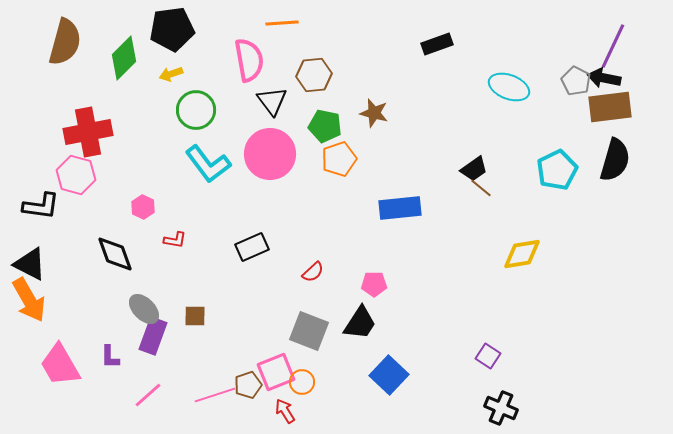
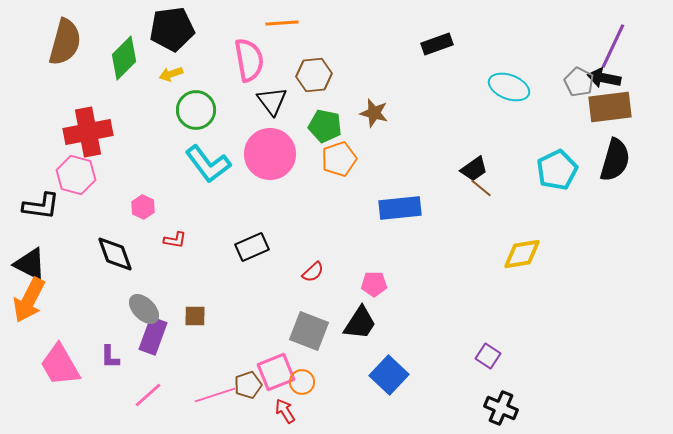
gray pentagon at (576, 81): moved 3 px right, 1 px down
orange arrow at (29, 300): rotated 57 degrees clockwise
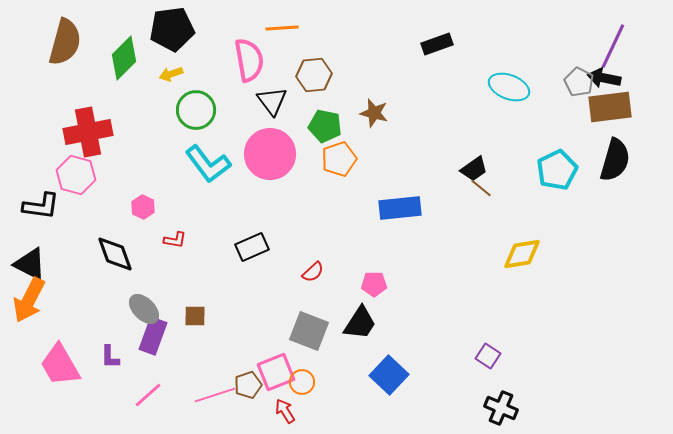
orange line at (282, 23): moved 5 px down
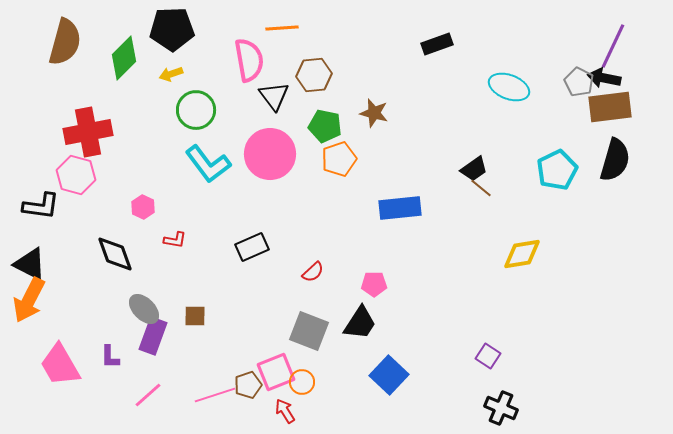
black pentagon at (172, 29): rotated 6 degrees clockwise
black triangle at (272, 101): moved 2 px right, 5 px up
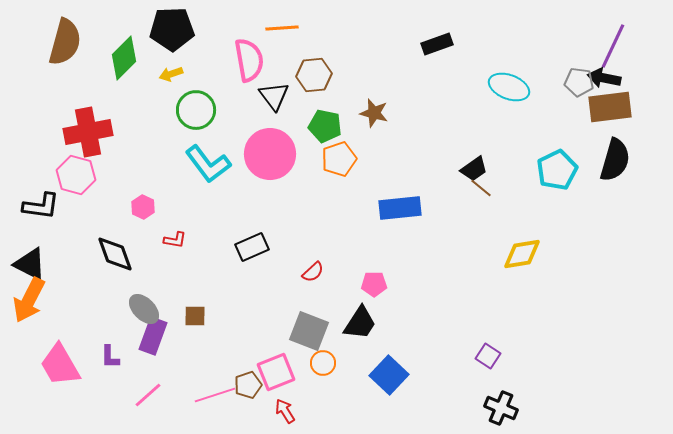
gray pentagon at (579, 82): rotated 20 degrees counterclockwise
orange circle at (302, 382): moved 21 px right, 19 px up
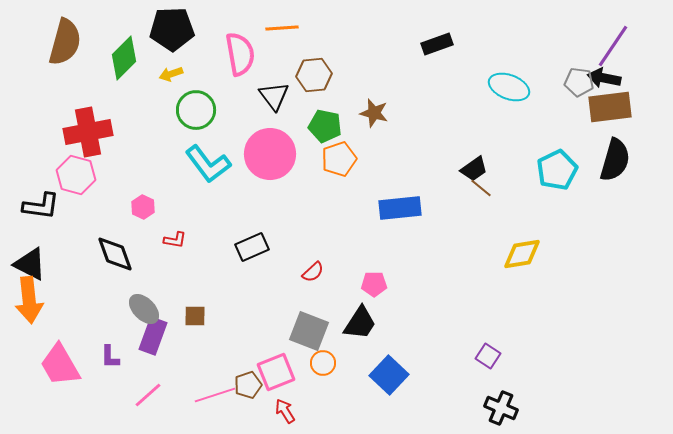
purple line at (613, 46): rotated 9 degrees clockwise
pink semicircle at (249, 60): moved 9 px left, 6 px up
orange arrow at (29, 300): rotated 33 degrees counterclockwise
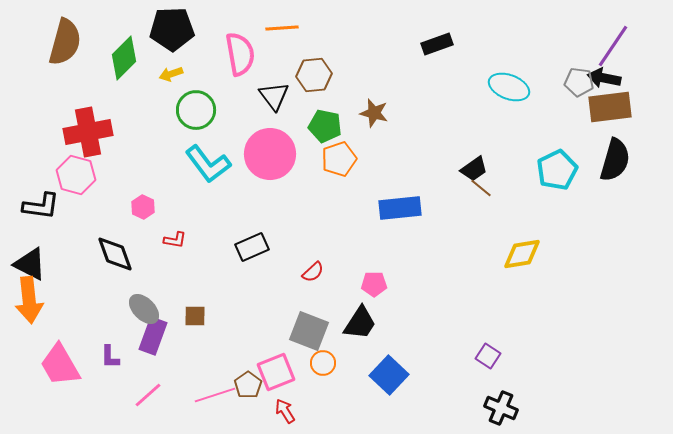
brown pentagon at (248, 385): rotated 16 degrees counterclockwise
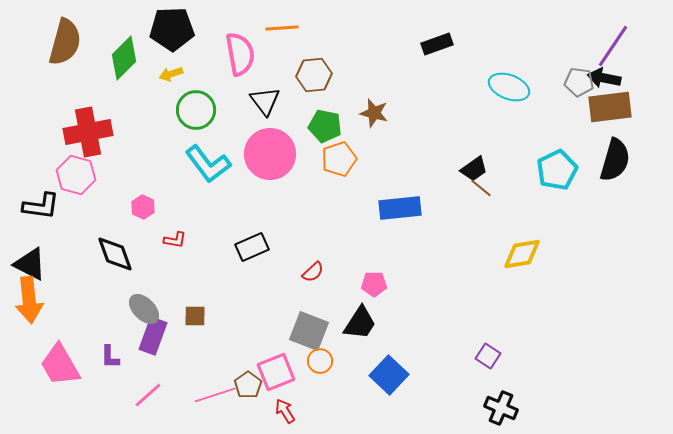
black triangle at (274, 96): moved 9 px left, 5 px down
orange circle at (323, 363): moved 3 px left, 2 px up
